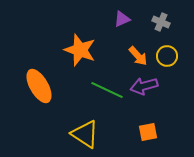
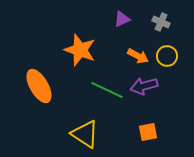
orange arrow: rotated 20 degrees counterclockwise
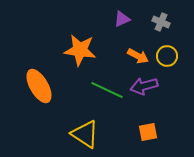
orange star: rotated 12 degrees counterclockwise
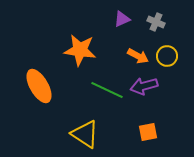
gray cross: moved 5 px left
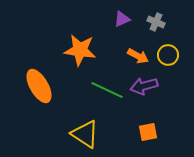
yellow circle: moved 1 px right, 1 px up
